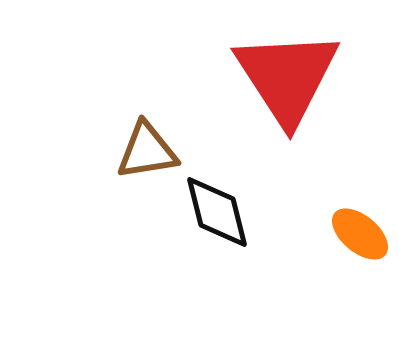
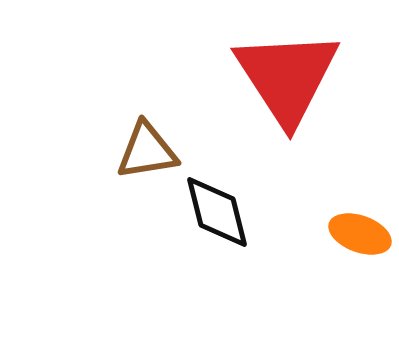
orange ellipse: rotated 20 degrees counterclockwise
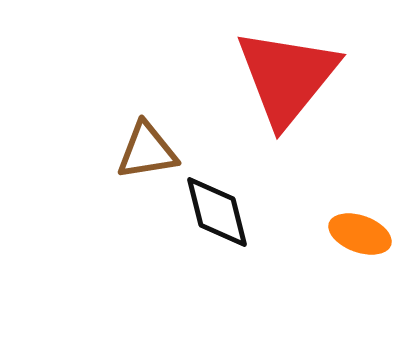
red triangle: rotated 12 degrees clockwise
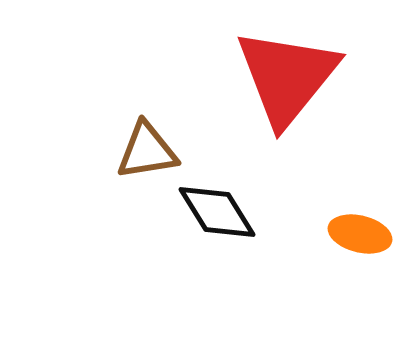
black diamond: rotated 18 degrees counterclockwise
orange ellipse: rotated 6 degrees counterclockwise
